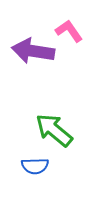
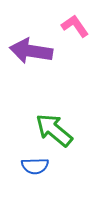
pink L-shape: moved 6 px right, 5 px up
purple arrow: moved 2 px left
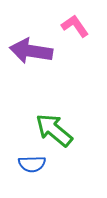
blue semicircle: moved 3 px left, 2 px up
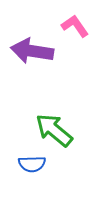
purple arrow: moved 1 px right
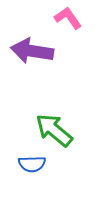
pink L-shape: moved 7 px left, 8 px up
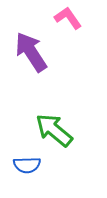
purple arrow: moved 1 px left, 1 px down; rotated 48 degrees clockwise
blue semicircle: moved 5 px left, 1 px down
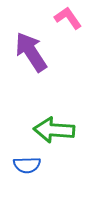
green arrow: rotated 36 degrees counterclockwise
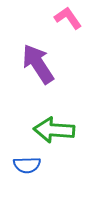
purple arrow: moved 7 px right, 12 px down
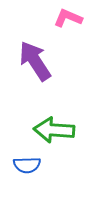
pink L-shape: rotated 32 degrees counterclockwise
purple arrow: moved 3 px left, 3 px up
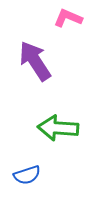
green arrow: moved 4 px right, 2 px up
blue semicircle: moved 10 px down; rotated 16 degrees counterclockwise
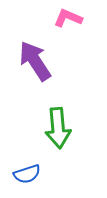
green arrow: rotated 99 degrees counterclockwise
blue semicircle: moved 1 px up
